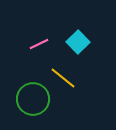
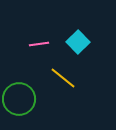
pink line: rotated 18 degrees clockwise
green circle: moved 14 px left
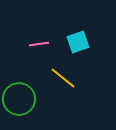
cyan square: rotated 25 degrees clockwise
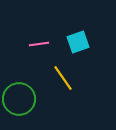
yellow line: rotated 16 degrees clockwise
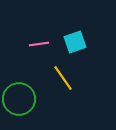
cyan square: moved 3 px left
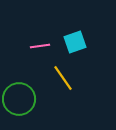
pink line: moved 1 px right, 2 px down
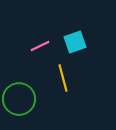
pink line: rotated 18 degrees counterclockwise
yellow line: rotated 20 degrees clockwise
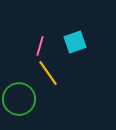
pink line: rotated 48 degrees counterclockwise
yellow line: moved 15 px left, 5 px up; rotated 20 degrees counterclockwise
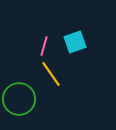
pink line: moved 4 px right
yellow line: moved 3 px right, 1 px down
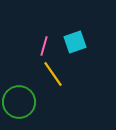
yellow line: moved 2 px right
green circle: moved 3 px down
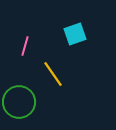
cyan square: moved 8 px up
pink line: moved 19 px left
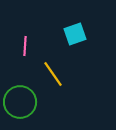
pink line: rotated 12 degrees counterclockwise
green circle: moved 1 px right
